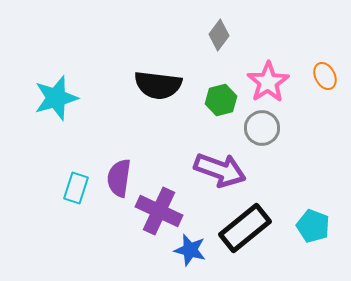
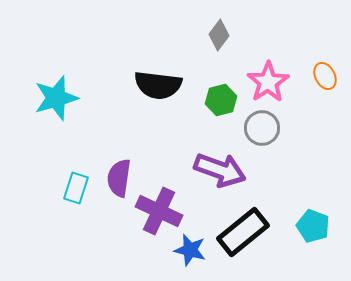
black rectangle: moved 2 px left, 4 px down
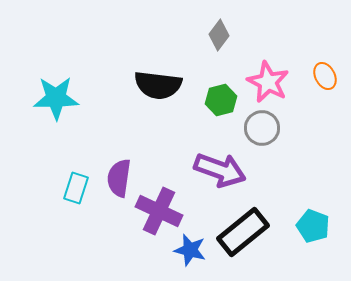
pink star: rotated 12 degrees counterclockwise
cyan star: rotated 15 degrees clockwise
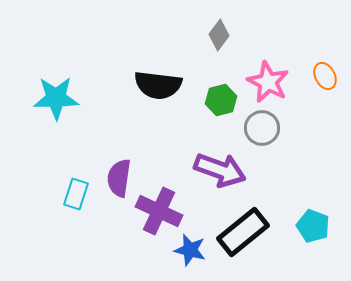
cyan rectangle: moved 6 px down
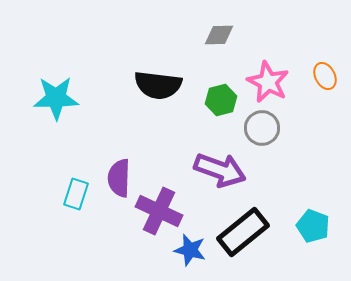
gray diamond: rotated 52 degrees clockwise
purple semicircle: rotated 6 degrees counterclockwise
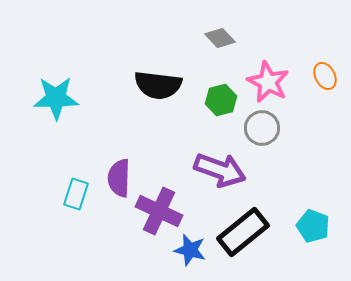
gray diamond: moved 1 px right, 3 px down; rotated 48 degrees clockwise
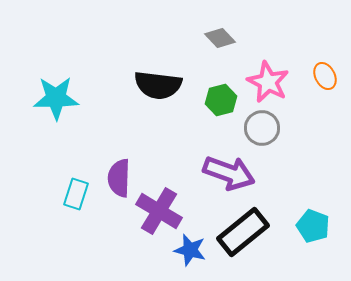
purple arrow: moved 9 px right, 3 px down
purple cross: rotated 6 degrees clockwise
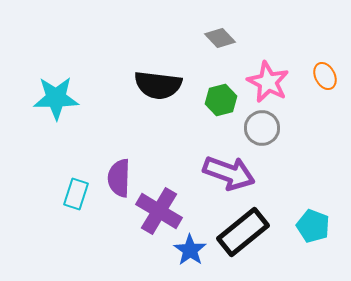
blue star: rotated 20 degrees clockwise
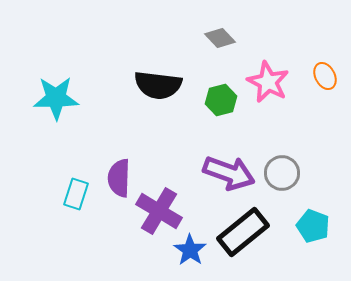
gray circle: moved 20 px right, 45 px down
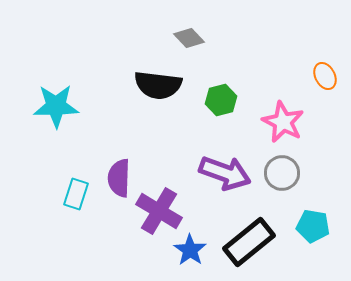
gray diamond: moved 31 px left
pink star: moved 15 px right, 40 px down
cyan star: moved 8 px down
purple arrow: moved 4 px left
cyan pentagon: rotated 12 degrees counterclockwise
black rectangle: moved 6 px right, 10 px down
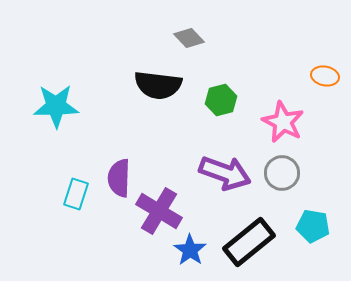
orange ellipse: rotated 52 degrees counterclockwise
